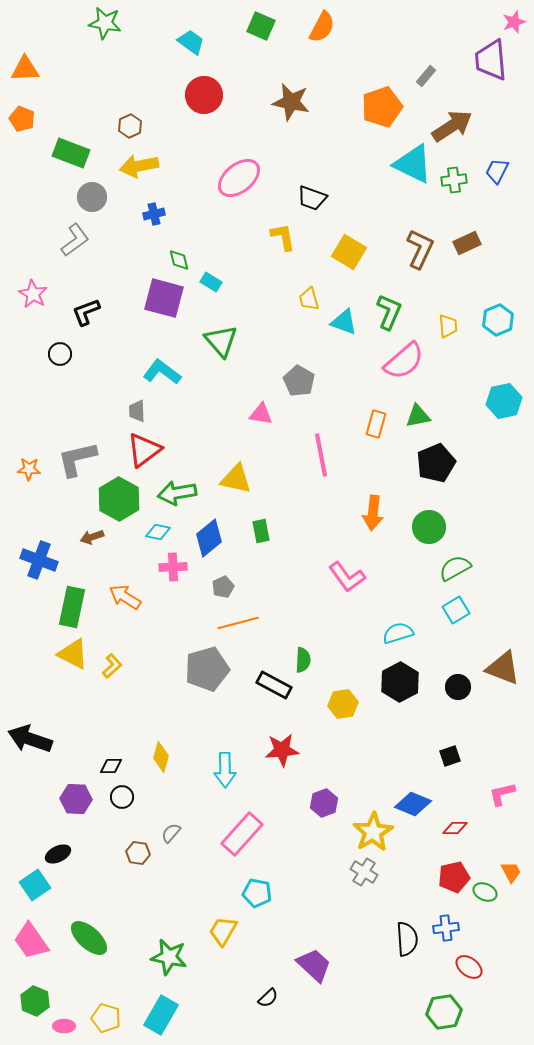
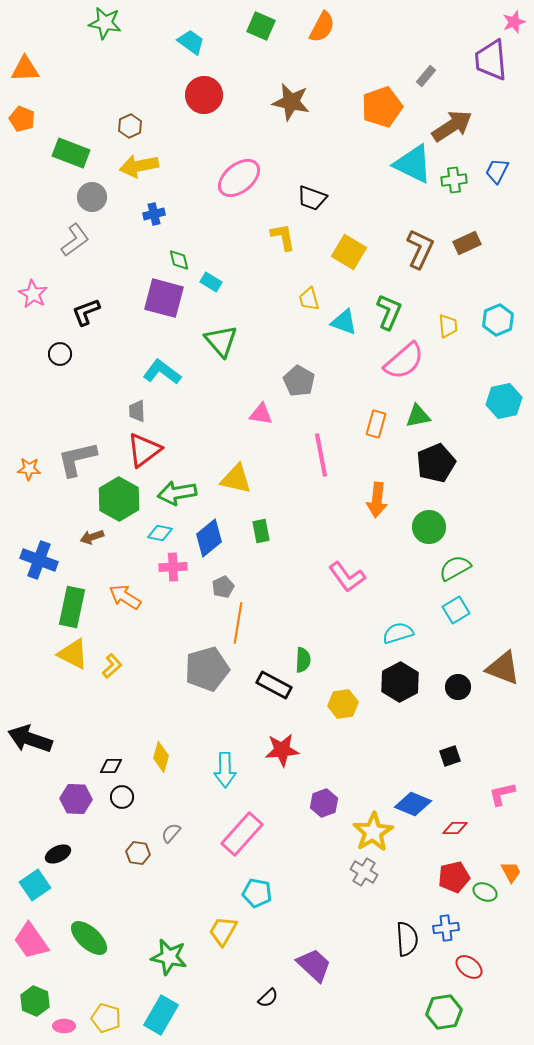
orange arrow at (373, 513): moved 4 px right, 13 px up
cyan diamond at (158, 532): moved 2 px right, 1 px down
orange line at (238, 623): rotated 66 degrees counterclockwise
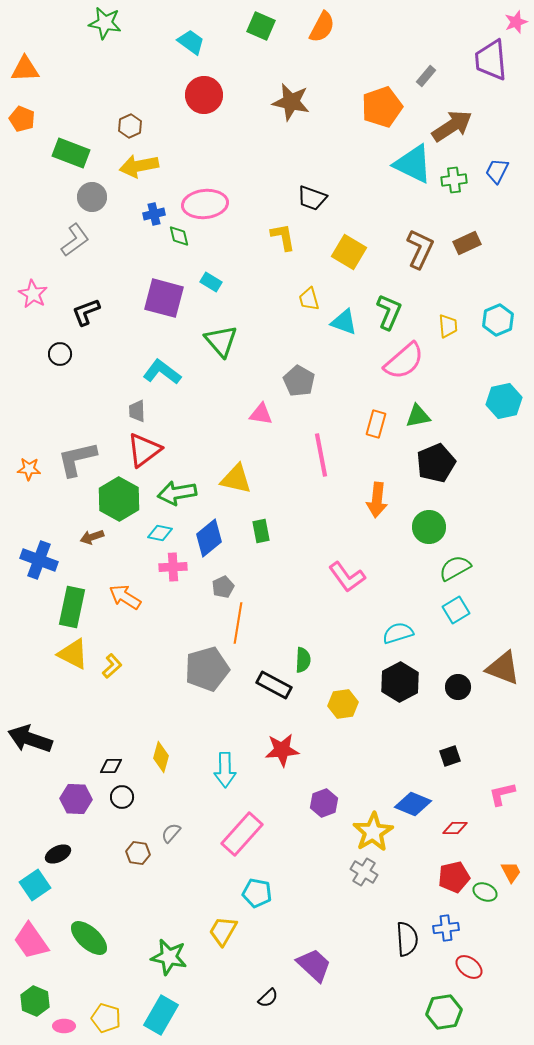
pink star at (514, 22): moved 2 px right
pink ellipse at (239, 178): moved 34 px left, 26 px down; rotated 33 degrees clockwise
green diamond at (179, 260): moved 24 px up
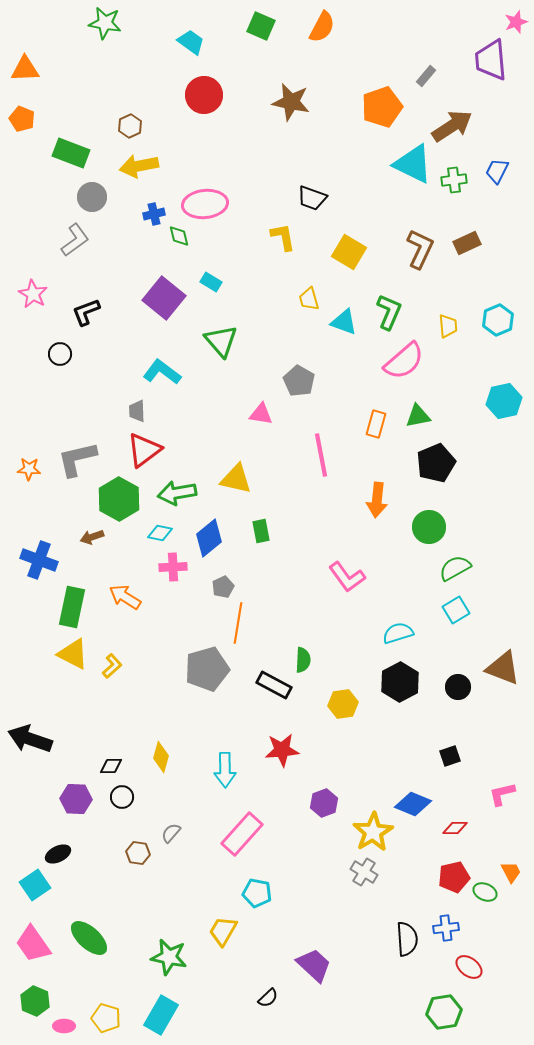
purple square at (164, 298): rotated 24 degrees clockwise
pink trapezoid at (31, 941): moved 2 px right, 3 px down
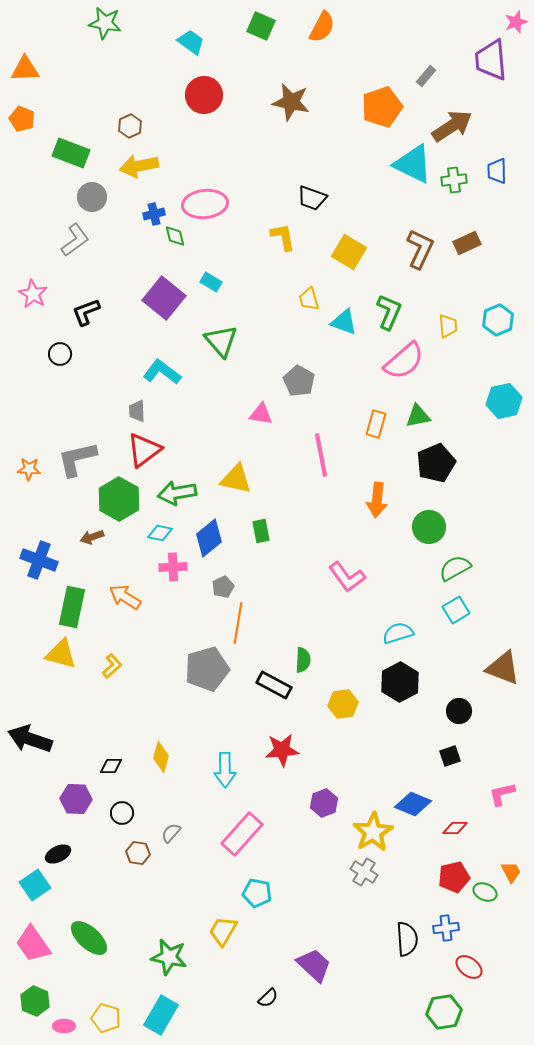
blue trapezoid at (497, 171): rotated 28 degrees counterclockwise
green diamond at (179, 236): moved 4 px left
yellow triangle at (73, 654): moved 12 px left; rotated 12 degrees counterclockwise
black circle at (458, 687): moved 1 px right, 24 px down
black circle at (122, 797): moved 16 px down
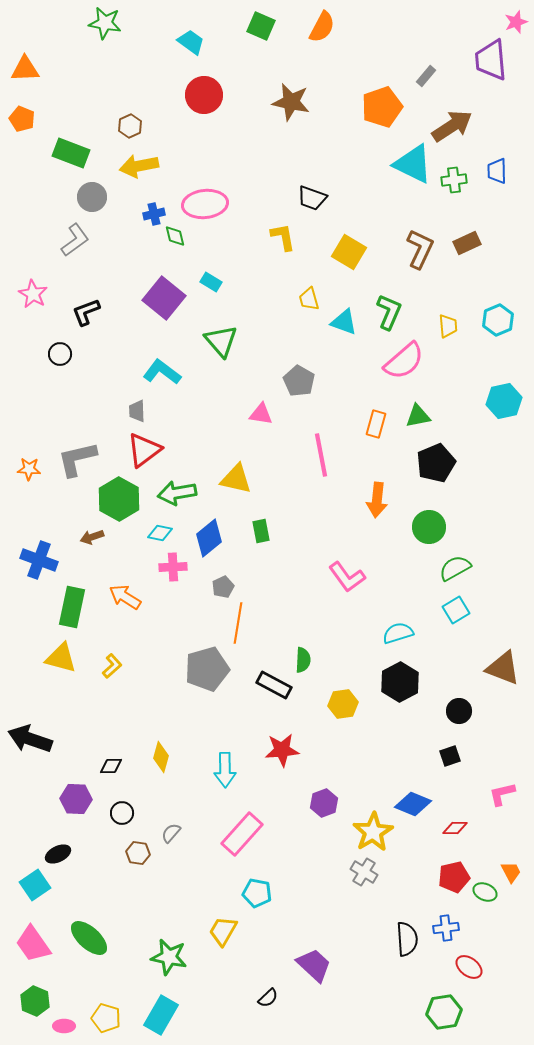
yellow triangle at (61, 654): moved 4 px down
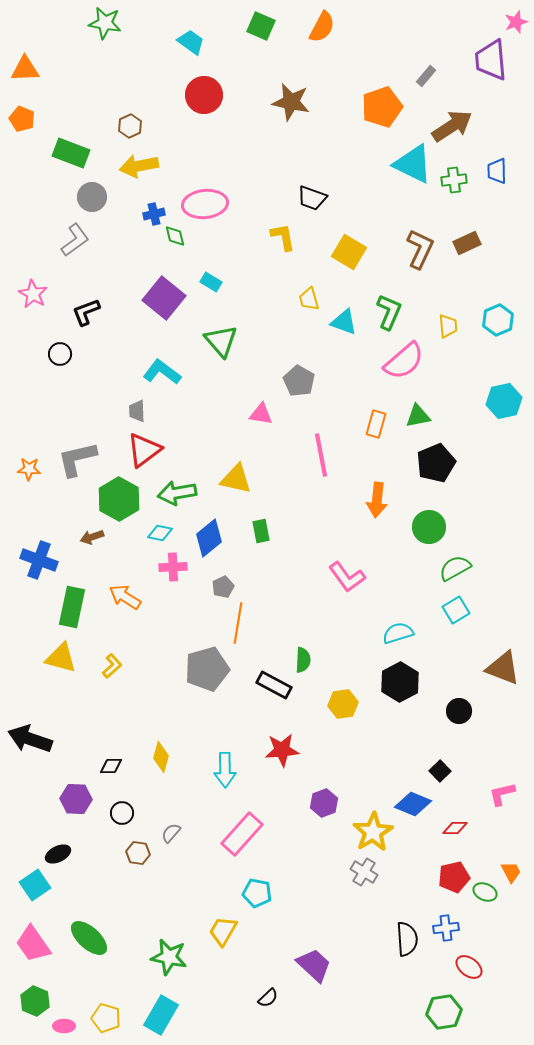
black square at (450, 756): moved 10 px left, 15 px down; rotated 25 degrees counterclockwise
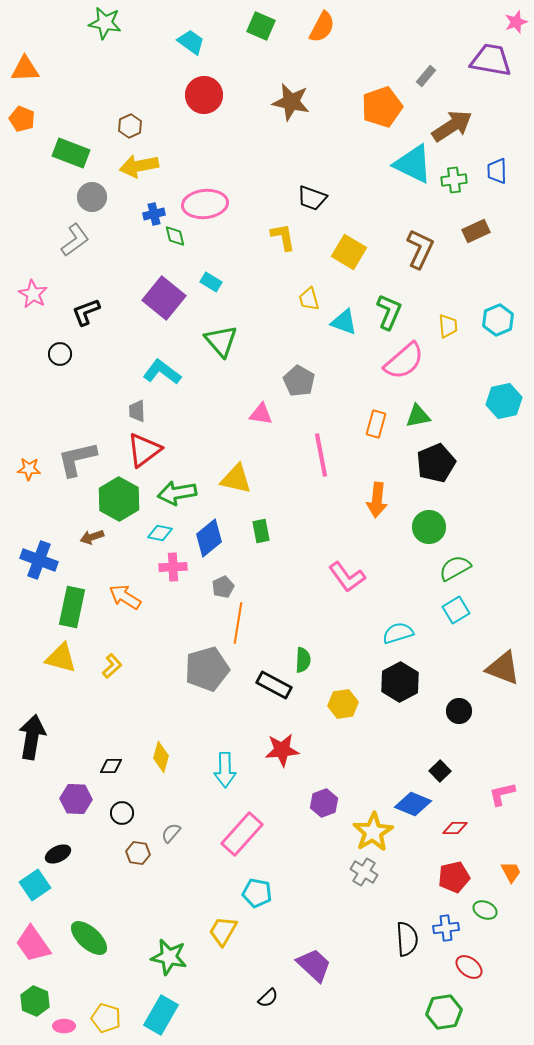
purple trapezoid at (491, 60): rotated 105 degrees clockwise
brown rectangle at (467, 243): moved 9 px right, 12 px up
black arrow at (30, 739): moved 2 px right, 2 px up; rotated 81 degrees clockwise
green ellipse at (485, 892): moved 18 px down
